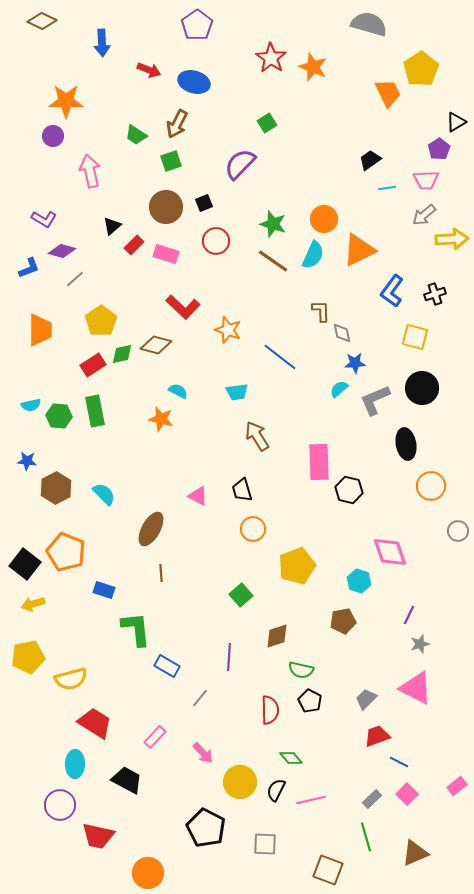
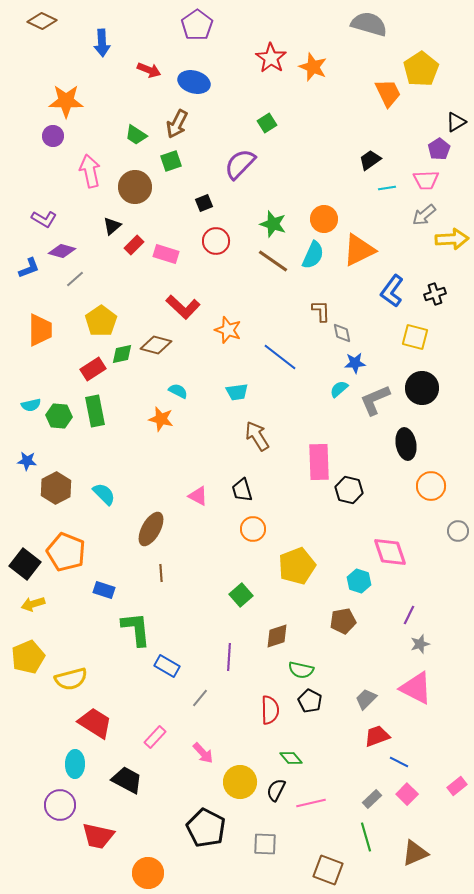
brown circle at (166, 207): moved 31 px left, 20 px up
red rectangle at (93, 365): moved 4 px down
yellow pentagon at (28, 657): rotated 12 degrees counterclockwise
pink line at (311, 800): moved 3 px down
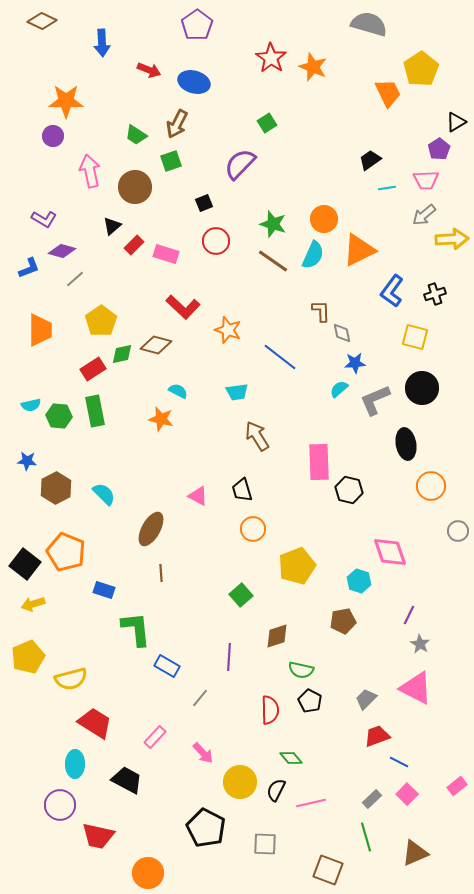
gray star at (420, 644): rotated 24 degrees counterclockwise
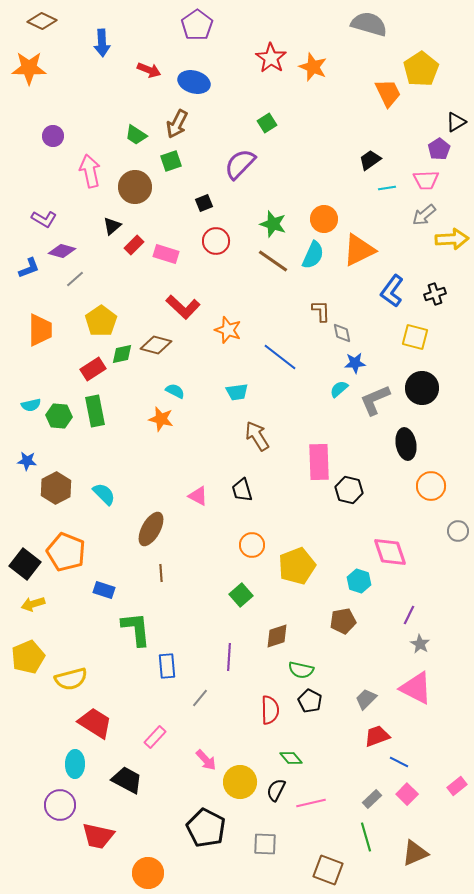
orange star at (66, 101): moved 37 px left, 33 px up
cyan semicircle at (178, 391): moved 3 px left
orange circle at (253, 529): moved 1 px left, 16 px down
blue rectangle at (167, 666): rotated 55 degrees clockwise
pink arrow at (203, 753): moved 3 px right, 7 px down
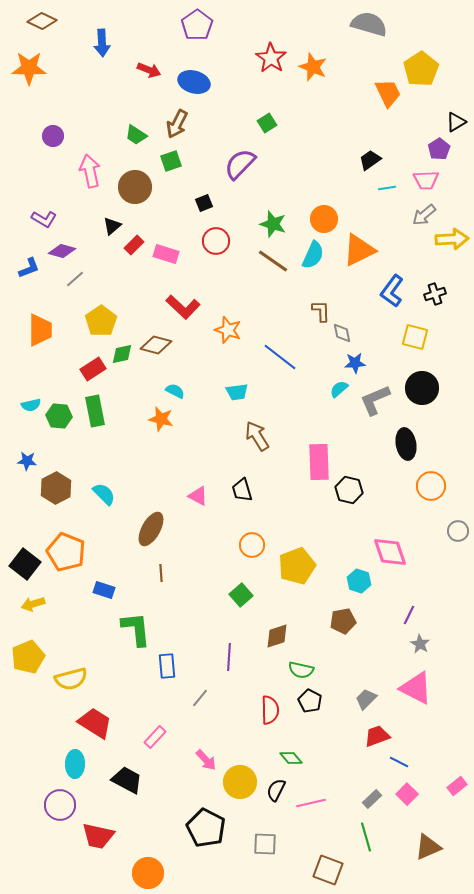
brown triangle at (415, 853): moved 13 px right, 6 px up
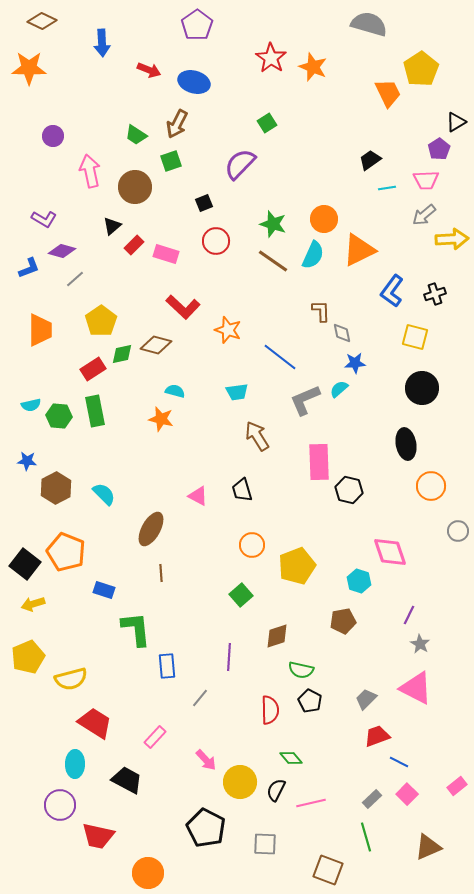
cyan semicircle at (175, 391): rotated 12 degrees counterclockwise
gray L-shape at (375, 400): moved 70 px left
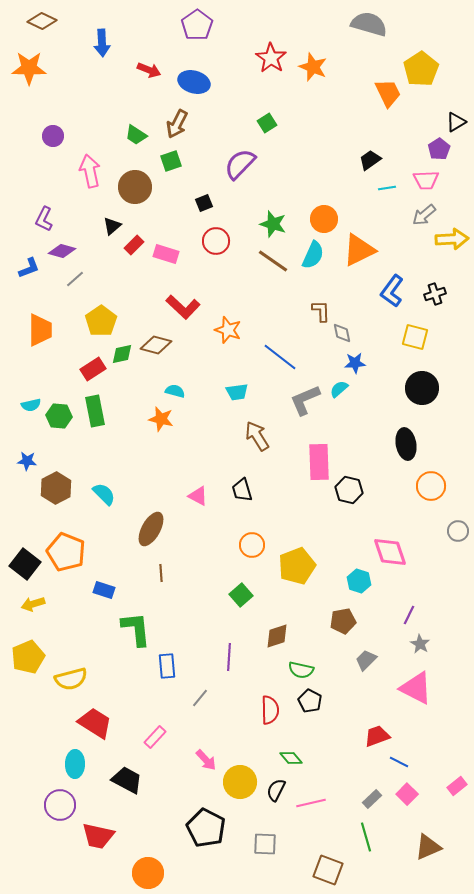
purple L-shape at (44, 219): rotated 85 degrees clockwise
gray trapezoid at (366, 699): moved 39 px up
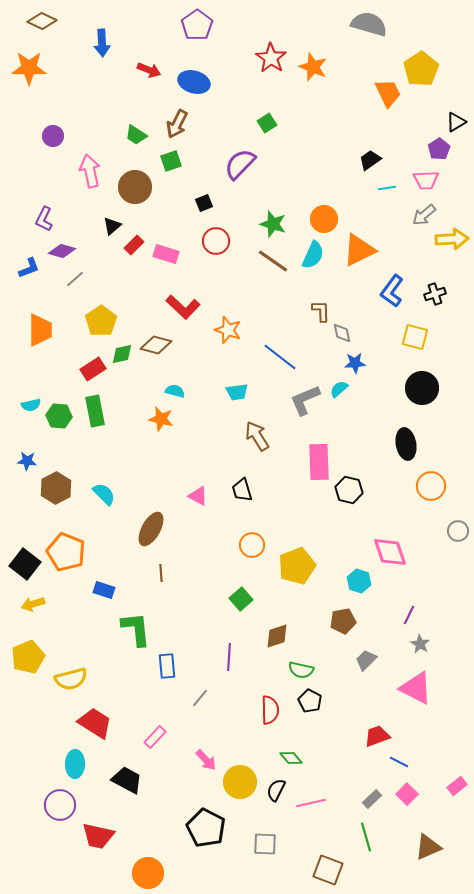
green square at (241, 595): moved 4 px down
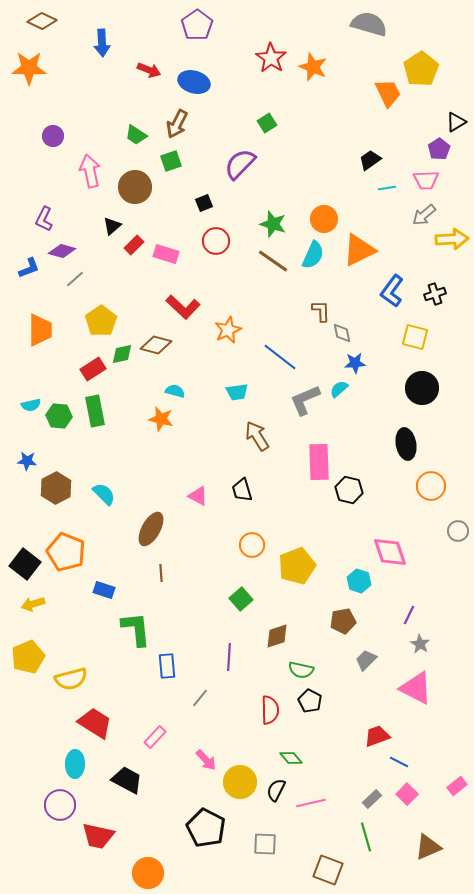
orange star at (228, 330): rotated 28 degrees clockwise
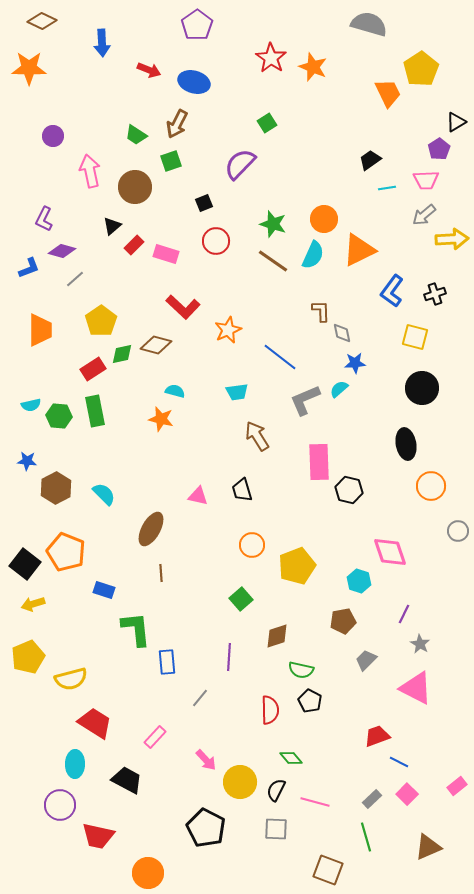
pink triangle at (198, 496): rotated 15 degrees counterclockwise
purple line at (409, 615): moved 5 px left, 1 px up
blue rectangle at (167, 666): moved 4 px up
pink line at (311, 803): moved 4 px right, 1 px up; rotated 28 degrees clockwise
gray square at (265, 844): moved 11 px right, 15 px up
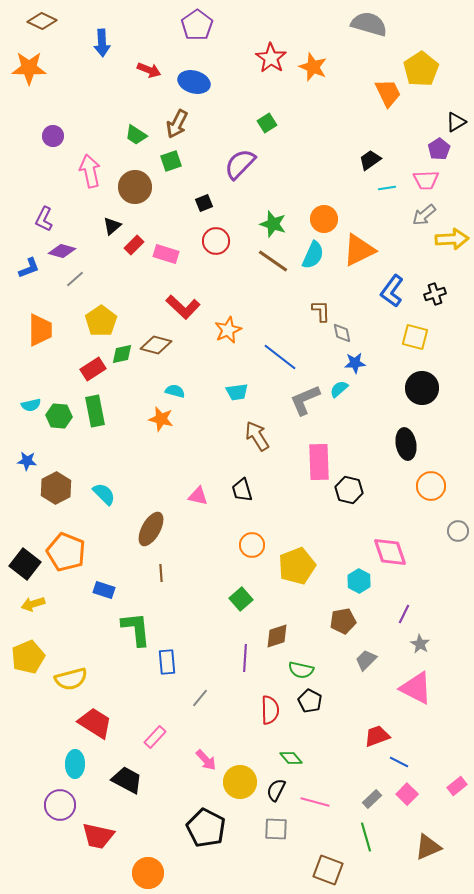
cyan hexagon at (359, 581): rotated 10 degrees clockwise
purple line at (229, 657): moved 16 px right, 1 px down
